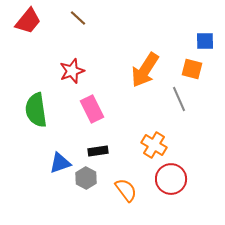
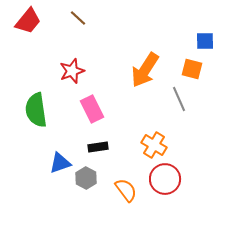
black rectangle: moved 4 px up
red circle: moved 6 px left
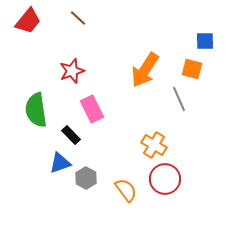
black rectangle: moved 27 px left, 12 px up; rotated 54 degrees clockwise
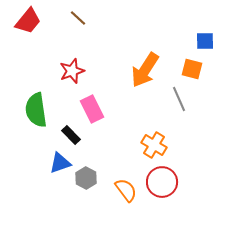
red circle: moved 3 px left, 3 px down
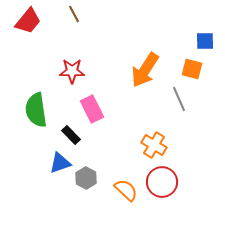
brown line: moved 4 px left, 4 px up; rotated 18 degrees clockwise
red star: rotated 20 degrees clockwise
orange semicircle: rotated 10 degrees counterclockwise
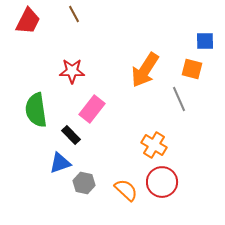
red trapezoid: rotated 12 degrees counterclockwise
pink rectangle: rotated 64 degrees clockwise
gray hexagon: moved 2 px left, 5 px down; rotated 15 degrees counterclockwise
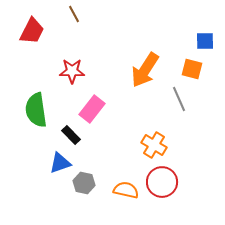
red trapezoid: moved 4 px right, 10 px down
orange semicircle: rotated 30 degrees counterclockwise
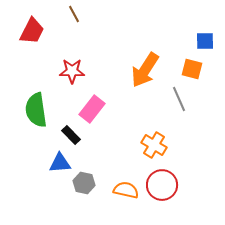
blue triangle: rotated 15 degrees clockwise
red circle: moved 3 px down
